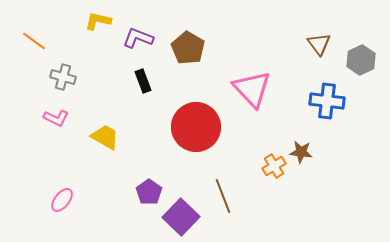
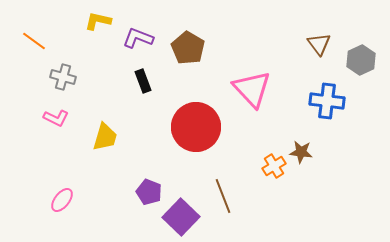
yellow trapezoid: rotated 76 degrees clockwise
purple pentagon: rotated 15 degrees counterclockwise
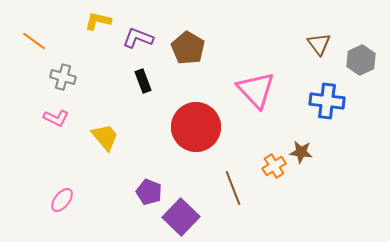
pink triangle: moved 4 px right, 1 px down
yellow trapezoid: rotated 56 degrees counterclockwise
brown line: moved 10 px right, 8 px up
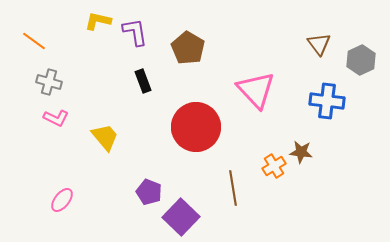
purple L-shape: moved 3 px left, 6 px up; rotated 60 degrees clockwise
gray cross: moved 14 px left, 5 px down
brown line: rotated 12 degrees clockwise
